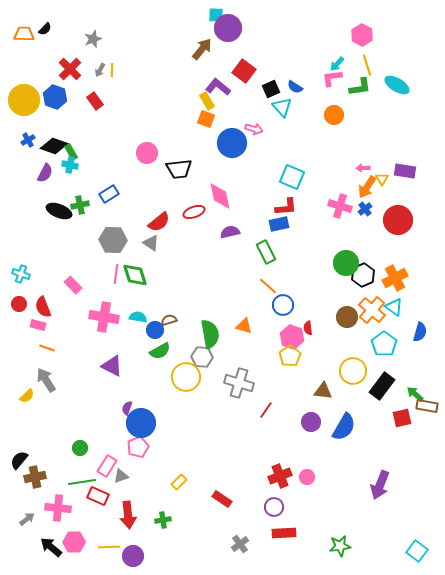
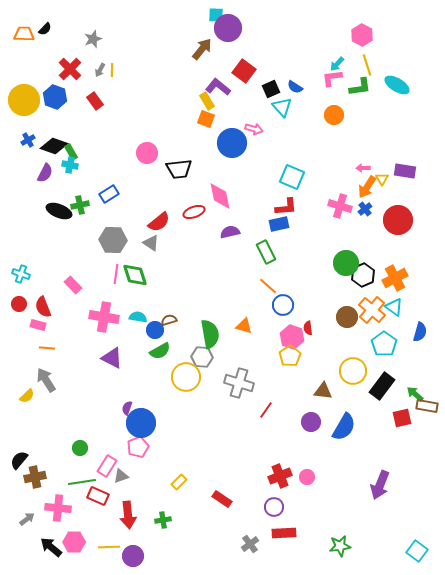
orange line at (47, 348): rotated 14 degrees counterclockwise
purple triangle at (112, 366): moved 8 px up
gray cross at (240, 544): moved 10 px right
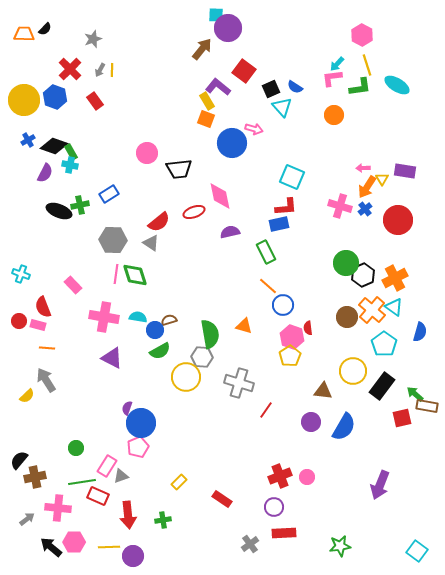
red circle at (19, 304): moved 17 px down
green circle at (80, 448): moved 4 px left
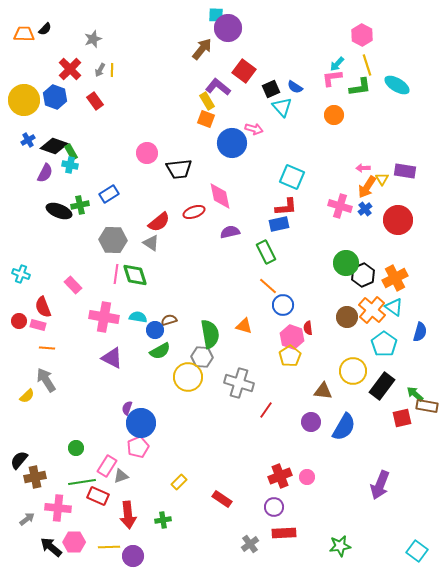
yellow circle at (186, 377): moved 2 px right
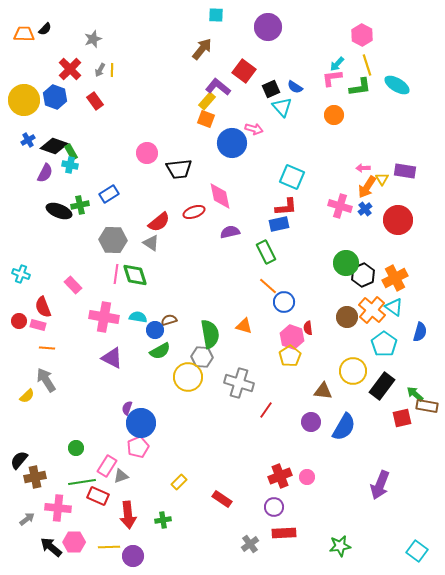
purple circle at (228, 28): moved 40 px right, 1 px up
yellow rectangle at (207, 101): rotated 72 degrees clockwise
blue circle at (283, 305): moved 1 px right, 3 px up
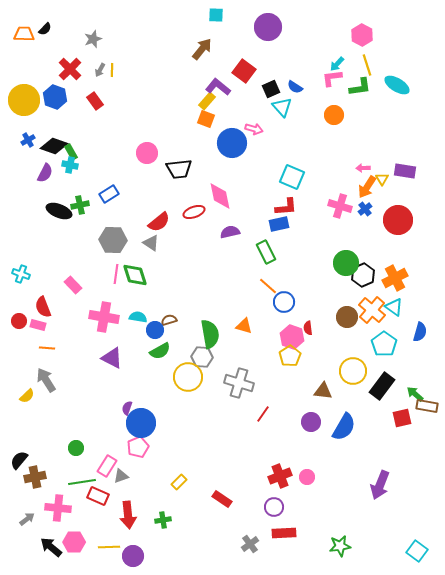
red line at (266, 410): moved 3 px left, 4 px down
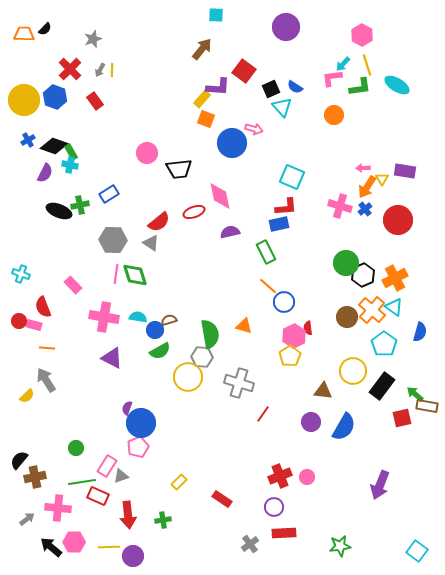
purple circle at (268, 27): moved 18 px right
cyan arrow at (337, 64): moved 6 px right
purple L-shape at (218, 87): rotated 145 degrees clockwise
yellow rectangle at (207, 101): moved 5 px left, 2 px up
pink rectangle at (38, 325): moved 4 px left
pink hexagon at (292, 337): moved 2 px right, 1 px up; rotated 15 degrees clockwise
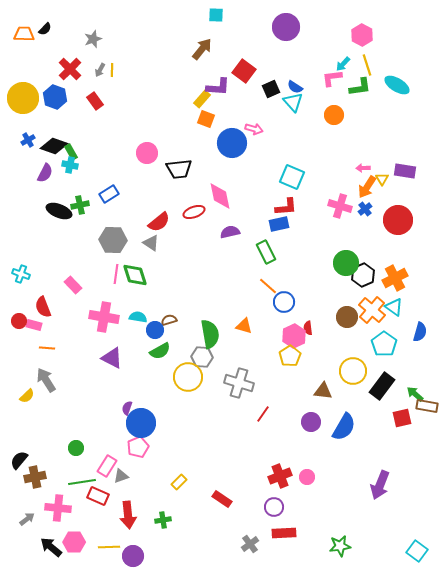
yellow circle at (24, 100): moved 1 px left, 2 px up
cyan triangle at (282, 107): moved 11 px right, 5 px up
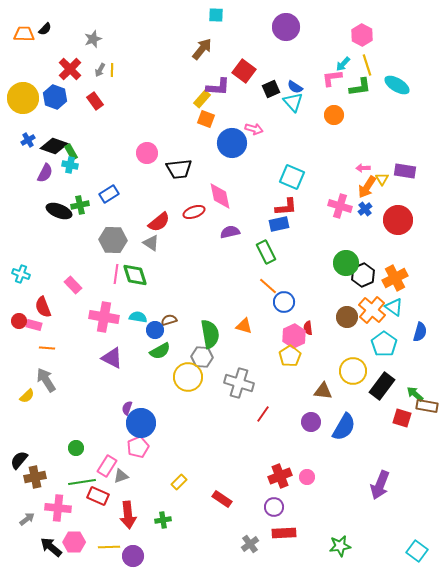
red square at (402, 418): rotated 30 degrees clockwise
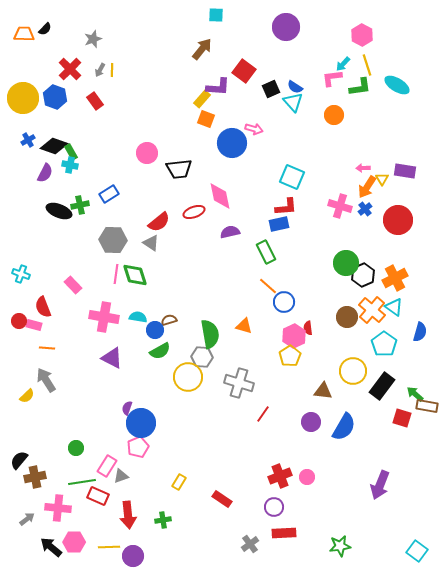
yellow rectangle at (179, 482): rotated 14 degrees counterclockwise
